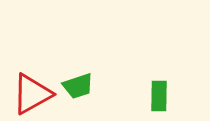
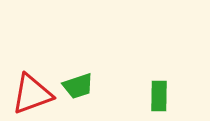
red triangle: rotated 9 degrees clockwise
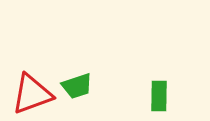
green trapezoid: moved 1 px left
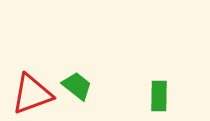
green trapezoid: rotated 124 degrees counterclockwise
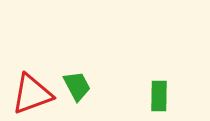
green trapezoid: rotated 24 degrees clockwise
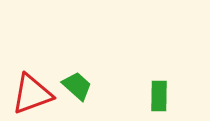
green trapezoid: rotated 20 degrees counterclockwise
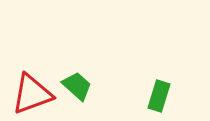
green rectangle: rotated 16 degrees clockwise
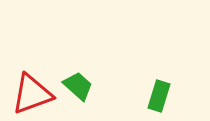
green trapezoid: moved 1 px right
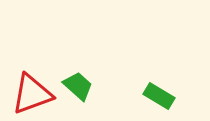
green rectangle: rotated 76 degrees counterclockwise
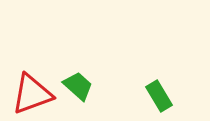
green rectangle: rotated 28 degrees clockwise
